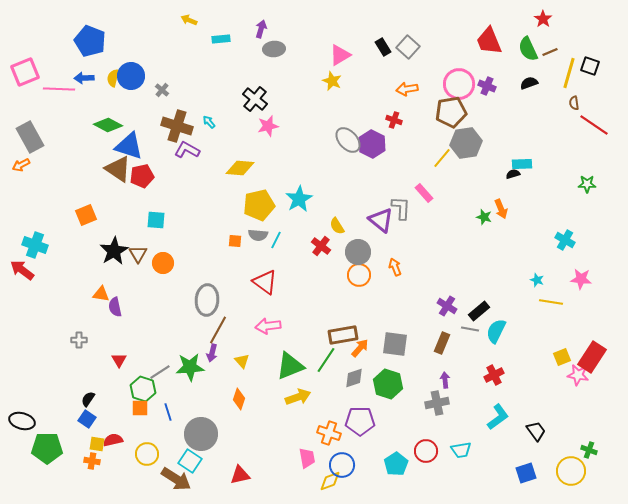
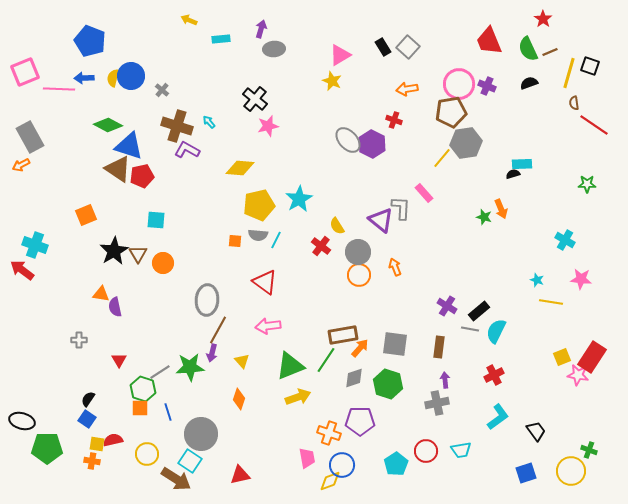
brown rectangle at (442, 343): moved 3 px left, 4 px down; rotated 15 degrees counterclockwise
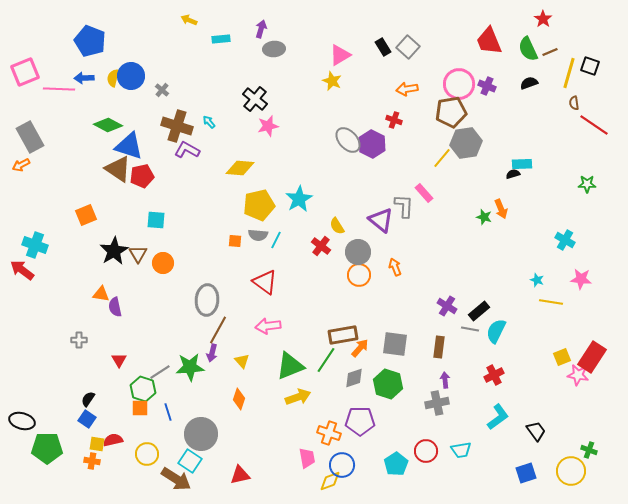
gray L-shape at (401, 208): moved 3 px right, 2 px up
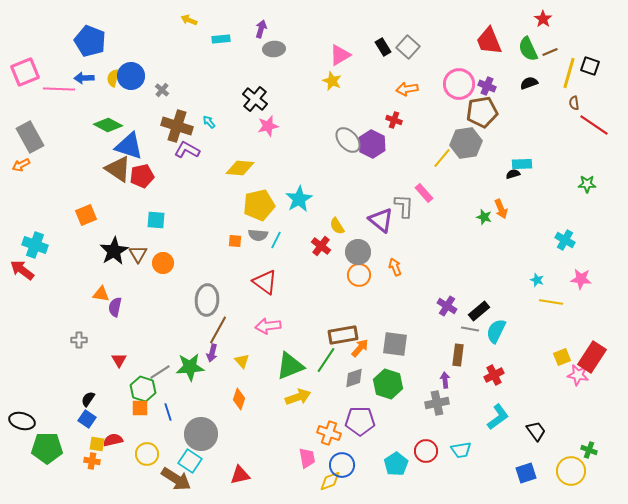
brown pentagon at (451, 112): moved 31 px right
purple semicircle at (115, 307): rotated 24 degrees clockwise
brown rectangle at (439, 347): moved 19 px right, 8 px down
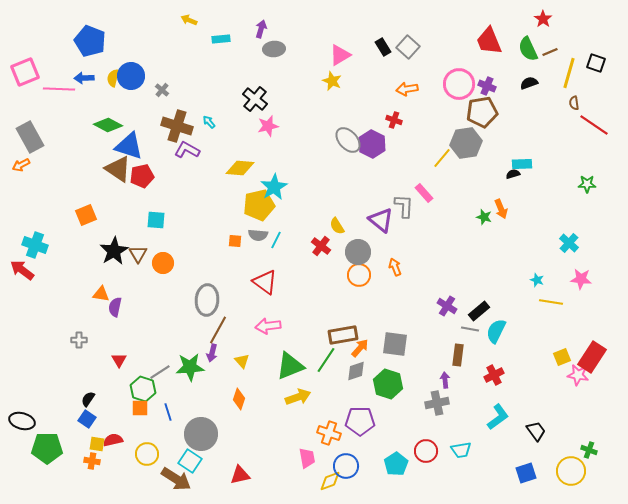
black square at (590, 66): moved 6 px right, 3 px up
cyan star at (299, 199): moved 25 px left, 12 px up
cyan cross at (565, 240): moved 4 px right, 3 px down; rotated 12 degrees clockwise
gray diamond at (354, 378): moved 2 px right, 7 px up
blue circle at (342, 465): moved 4 px right, 1 px down
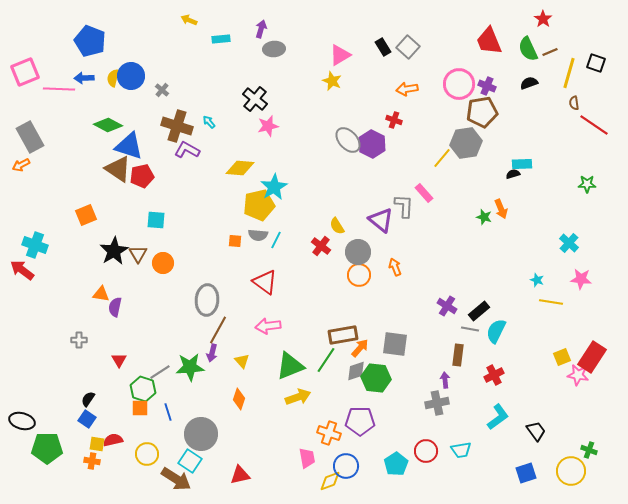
green hexagon at (388, 384): moved 12 px left, 6 px up; rotated 12 degrees counterclockwise
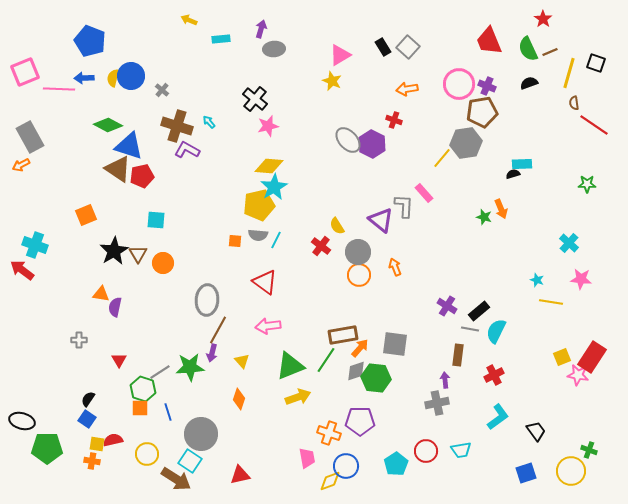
yellow diamond at (240, 168): moved 29 px right, 2 px up
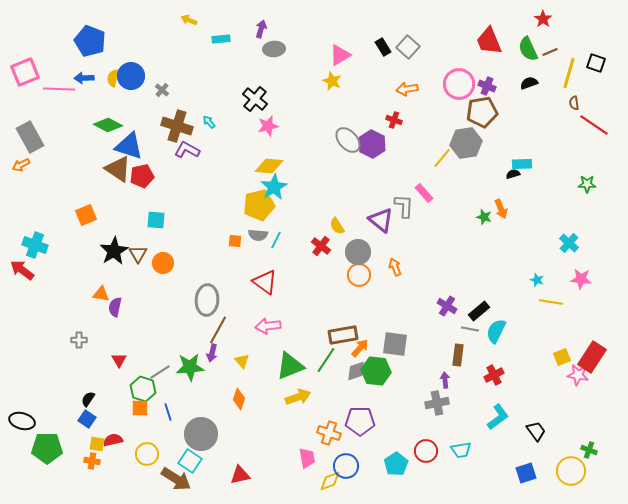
green hexagon at (376, 378): moved 7 px up
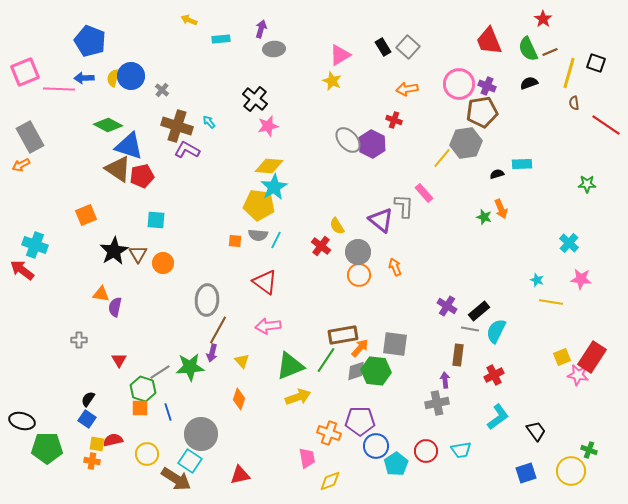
red line at (594, 125): moved 12 px right
black semicircle at (513, 174): moved 16 px left
yellow pentagon at (259, 205): rotated 20 degrees clockwise
blue circle at (346, 466): moved 30 px right, 20 px up
